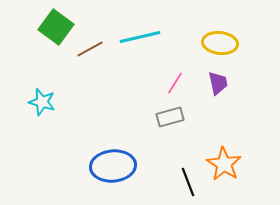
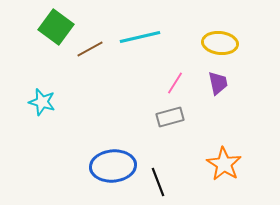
black line: moved 30 px left
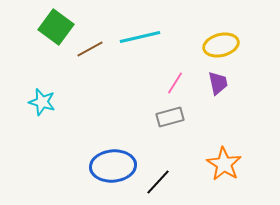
yellow ellipse: moved 1 px right, 2 px down; rotated 20 degrees counterclockwise
black line: rotated 64 degrees clockwise
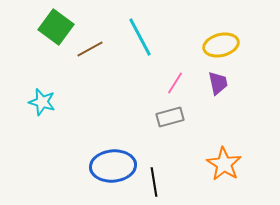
cyan line: rotated 75 degrees clockwise
black line: moved 4 px left; rotated 52 degrees counterclockwise
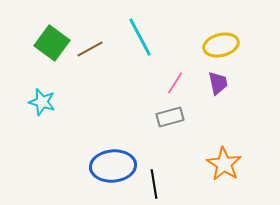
green square: moved 4 px left, 16 px down
black line: moved 2 px down
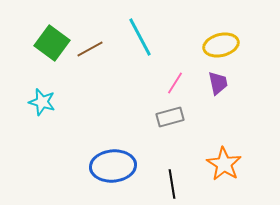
black line: moved 18 px right
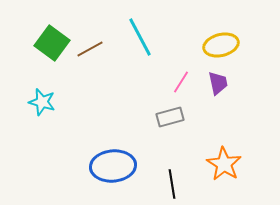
pink line: moved 6 px right, 1 px up
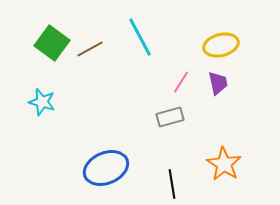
blue ellipse: moved 7 px left, 2 px down; rotated 18 degrees counterclockwise
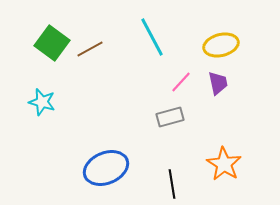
cyan line: moved 12 px right
pink line: rotated 10 degrees clockwise
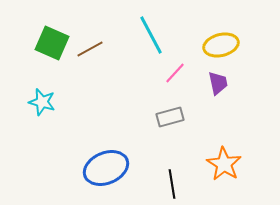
cyan line: moved 1 px left, 2 px up
green square: rotated 12 degrees counterclockwise
pink line: moved 6 px left, 9 px up
